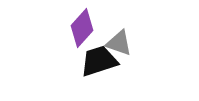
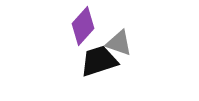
purple diamond: moved 1 px right, 2 px up
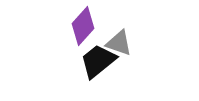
black trapezoid: moved 1 px left; rotated 21 degrees counterclockwise
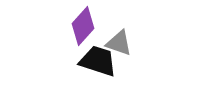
black trapezoid: rotated 57 degrees clockwise
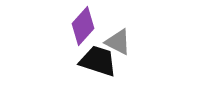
gray triangle: moved 1 px left, 1 px up; rotated 8 degrees clockwise
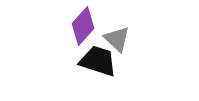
gray triangle: moved 1 px left, 3 px up; rotated 16 degrees clockwise
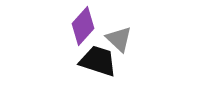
gray triangle: moved 2 px right
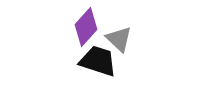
purple diamond: moved 3 px right, 1 px down
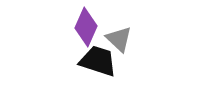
purple diamond: rotated 18 degrees counterclockwise
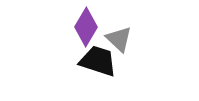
purple diamond: rotated 6 degrees clockwise
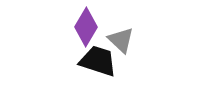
gray triangle: moved 2 px right, 1 px down
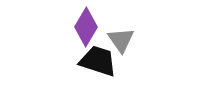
gray triangle: rotated 12 degrees clockwise
